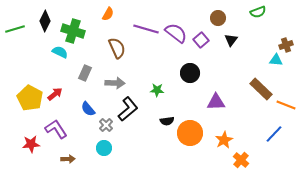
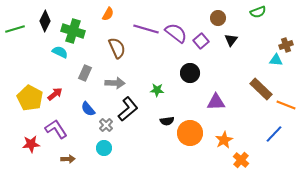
purple square: moved 1 px down
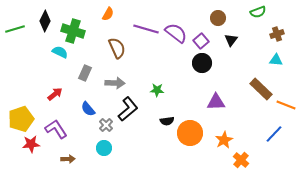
brown cross: moved 9 px left, 11 px up
black circle: moved 12 px right, 10 px up
yellow pentagon: moved 9 px left, 21 px down; rotated 25 degrees clockwise
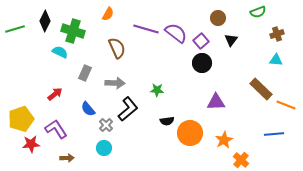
blue line: rotated 42 degrees clockwise
brown arrow: moved 1 px left, 1 px up
